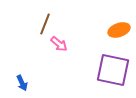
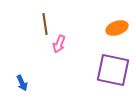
brown line: rotated 30 degrees counterclockwise
orange ellipse: moved 2 px left, 2 px up
pink arrow: rotated 72 degrees clockwise
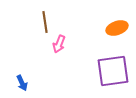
brown line: moved 2 px up
purple square: moved 1 px down; rotated 20 degrees counterclockwise
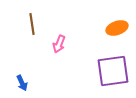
brown line: moved 13 px left, 2 px down
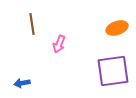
blue arrow: rotated 105 degrees clockwise
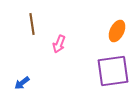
orange ellipse: moved 3 px down; rotated 45 degrees counterclockwise
blue arrow: rotated 28 degrees counterclockwise
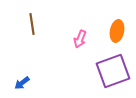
orange ellipse: rotated 15 degrees counterclockwise
pink arrow: moved 21 px right, 5 px up
purple square: rotated 12 degrees counterclockwise
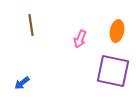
brown line: moved 1 px left, 1 px down
purple square: rotated 32 degrees clockwise
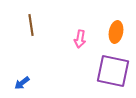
orange ellipse: moved 1 px left, 1 px down
pink arrow: rotated 12 degrees counterclockwise
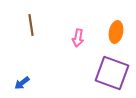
pink arrow: moved 2 px left, 1 px up
purple square: moved 1 px left, 2 px down; rotated 8 degrees clockwise
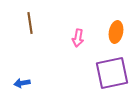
brown line: moved 1 px left, 2 px up
purple square: rotated 32 degrees counterclockwise
blue arrow: rotated 28 degrees clockwise
